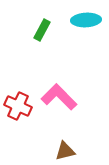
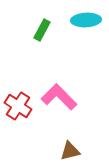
red cross: rotated 8 degrees clockwise
brown triangle: moved 5 px right
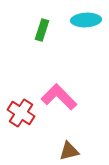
green rectangle: rotated 10 degrees counterclockwise
red cross: moved 3 px right, 7 px down
brown triangle: moved 1 px left
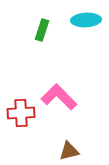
red cross: rotated 36 degrees counterclockwise
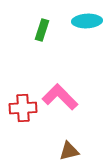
cyan ellipse: moved 1 px right, 1 px down
pink L-shape: moved 1 px right
red cross: moved 2 px right, 5 px up
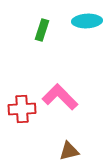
red cross: moved 1 px left, 1 px down
